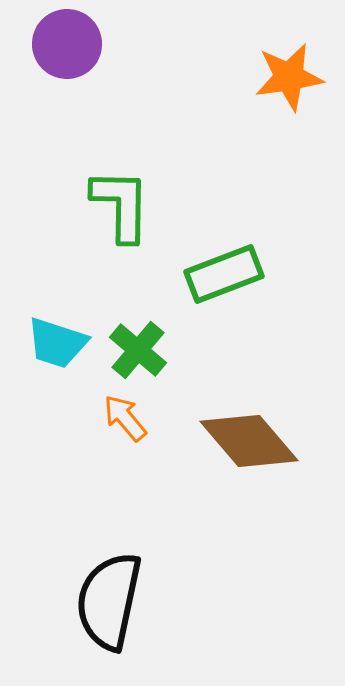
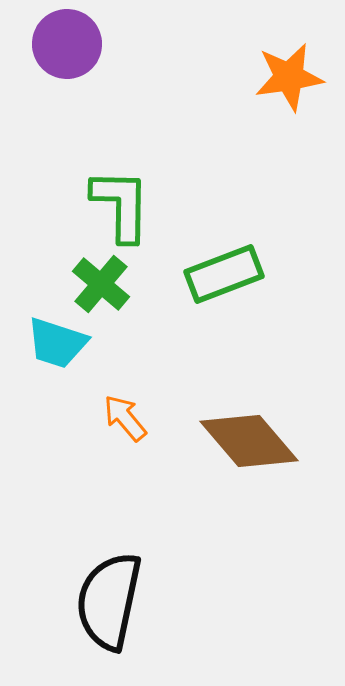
green cross: moved 37 px left, 66 px up
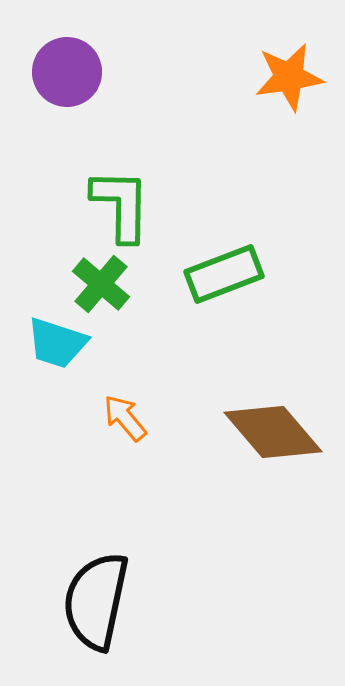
purple circle: moved 28 px down
brown diamond: moved 24 px right, 9 px up
black semicircle: moved 13 px left
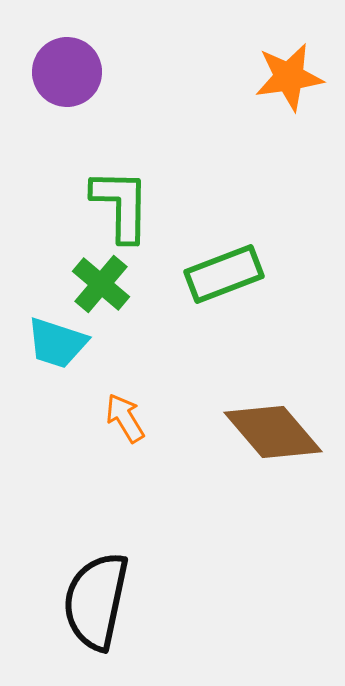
orange arrow: rotated 9 degrees clockwise
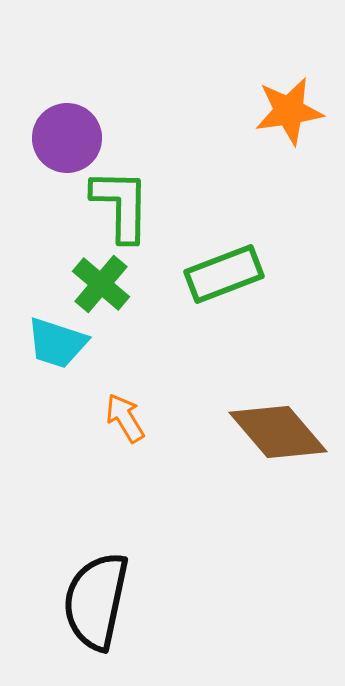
purple circle: moved 66 px down
orange star: moved 34 px down
brown diamond: moved 5 px right
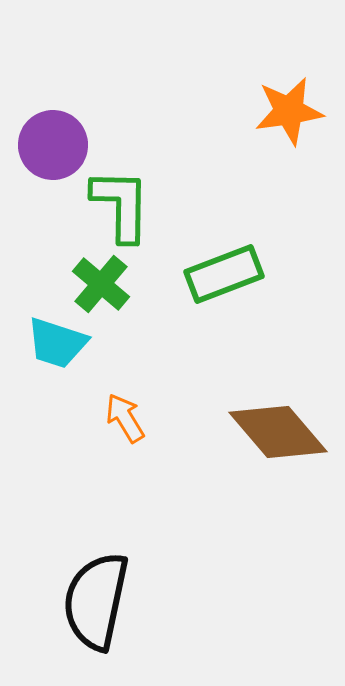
purple circle: moved 14 px left, 7 px down
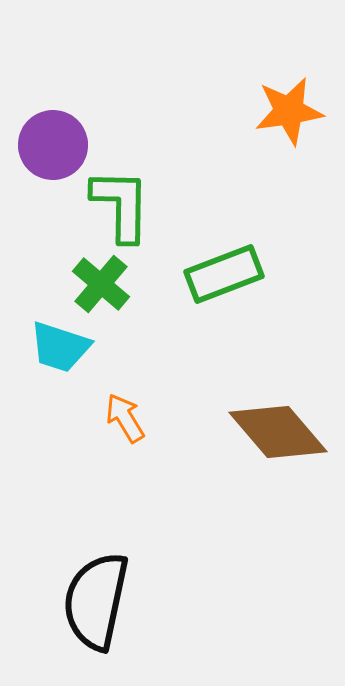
cyan trapezoid: moved 3 px right, 4 px down
